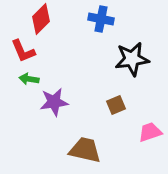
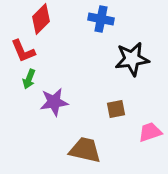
green arrow: rotated 78 degrees counterclockwise
brown square: moved 4 px down; rotated 12 degrees clockwise
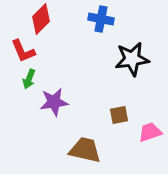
brown square: moved 3 px right, 6 px down
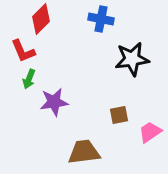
pink trapezoid: rotated 15 degrees counterclockwise
brown trapezoid: moved 1 px left, 2 px down; rotated 20 degrees counterclockwise
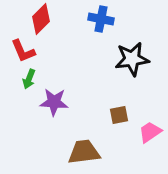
purple star: rotated 12 degrees clockwise
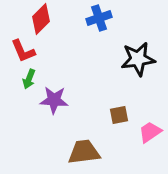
blue cross: moved 2 px left, 1 px up; rotated 30 degrees counterclockwise
black star: moved 6 px right
purple star: moved 2 px up
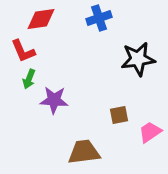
red diamond: rotated 36 degrees clockwise
